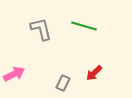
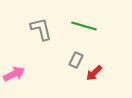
gray rectangle: moved 13 px right, 23 px up
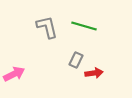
gray L-shape: moved 6 px right, 2 px up
red arrow: rotated 144 degrees counterclockwise
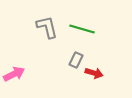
green line: moved 2 px left, 3 px down
red arrow: rotated 24 degrees clockwise
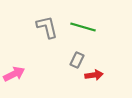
green line: moved 1 px right, 2 px up
gray rectangle: moved 1 px right
red arrow: moved 2 px down; rotated 24 degrees counterclockwise
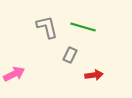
gray rectangle: moved 7 px left, 5 px up
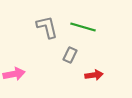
pink arrow: rotated 15 degrees clockwise
